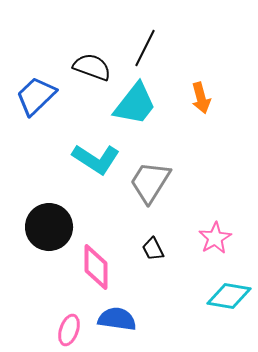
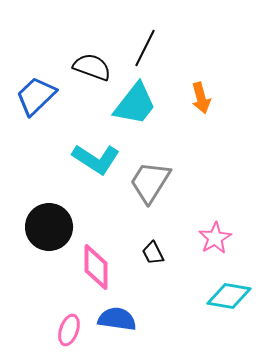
black trapezoid: moved 4 px down
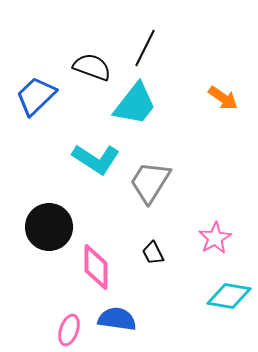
orange arrow: moved 22 px right; rotated 40 degrees counterclockwise
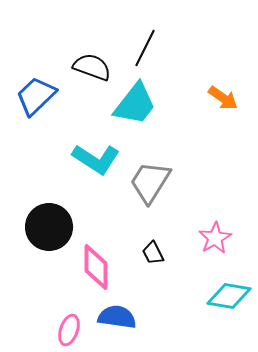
blue semicircle: moved 2 px up
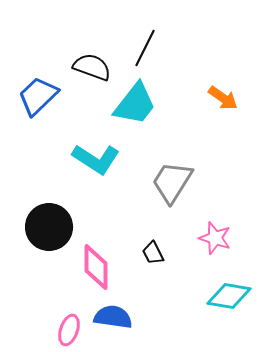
blue trapezoid: moved 2 px right
gray trapezoid: moved 22 px right
pink star: rotated 24 degrees counterclockwise
blue semicircle: moved 4 px left
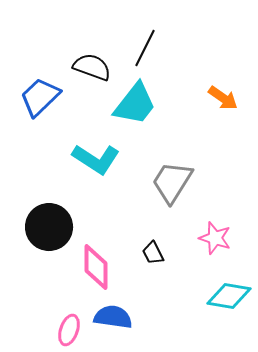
blue trapezoid: moved 2 px right, 1 px down
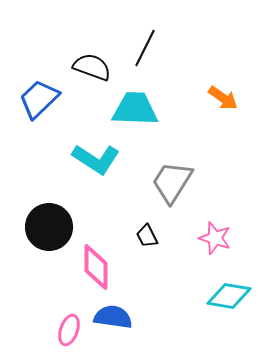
blue trapezoid: moved 1 px left, 2 px down
cyan trapezoid: moved 5 px down; rotated 126 degrees counterclockwise
black trapezoid: moved 6 px left, 17 px up
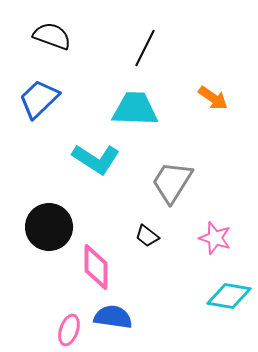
black semicircle: moved 40 px left, 31 px up
orange arrow: moved 10 px left
black trapezoid: rotated 25 degrees counterclockwise
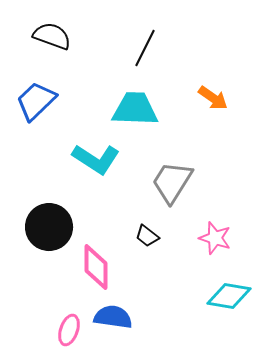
blue trapezoid: moved 3 px left, 2 px down
